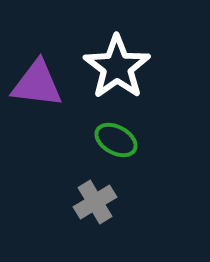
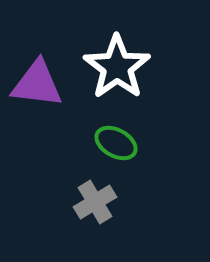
green ellipse: moved 3 px down
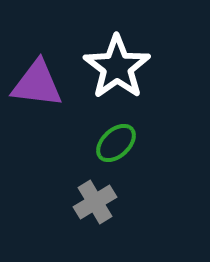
green ellipse: rotated 72 degrees counterclockwise
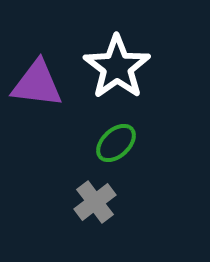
gray cross: rotated 6 degrees counterclockwise
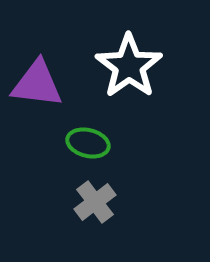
white star: moved 12 px right, 1 px up
green ellipse: moved 28 px left; rotated 57 degrees clockwise
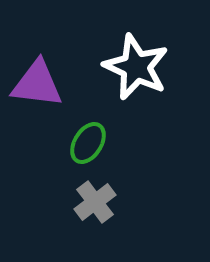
white star: moved 7 px right, 1 px down; rotated 12 degrees counterclockwise
green ellipse: rotated 72 degrees counterclockwise
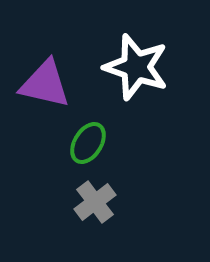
white star: rotated 6 degrees counterclockwise
purple triangle: moved 8 px right; rotated 6 degrees clockwise
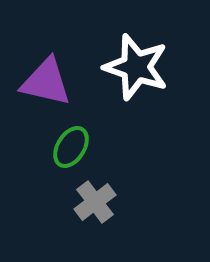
purple triangle: moved 1 px right, 2 px up
green ellipse: moved 17 px left, 4 px down
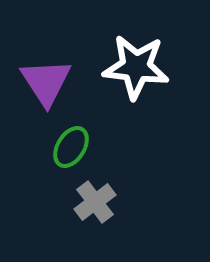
white star: rotated 12 degrees counterclockwise
purple triangle: rotated 44 degrees clockwise
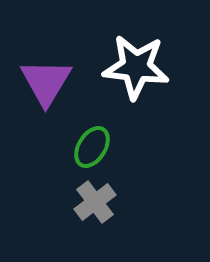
purple triangle: rotated 4 degrees clockwise
green ellipse: moved 21 px right
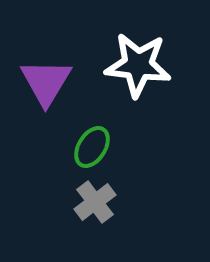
white star: moved 2 px right, 2 px up
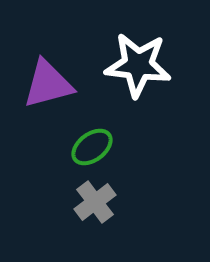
purple triangle: moved 2 px right, 2 px down; rotated 44 degrees clockwise
green ellipse: rotated 21 degrees clockwise
